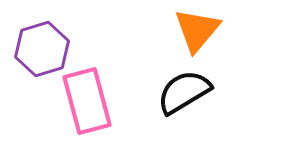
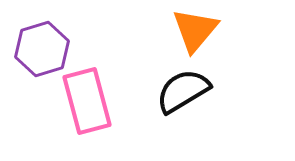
orange triangle: moved 2 px left
black semicircle: moved 1 px left, 1 px up
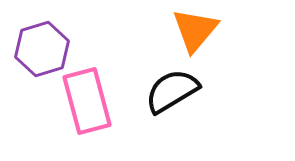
black semicircle: moved 11 px left
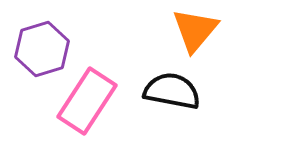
black semicircle: rotated 42 degrees clockwise
pink rectangle: rotated 48 degrees clockwise
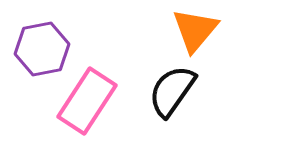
purple hexagon: rotated 6 degrees clockwise
black semicircle: rotated 66 degrees counterclockwise
